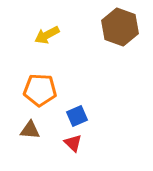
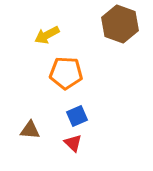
brown hexagon: moved 3 px up
orange pentagon: moved 26 px right, 17 px up
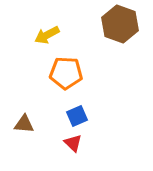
brown triangle: moved 6 px left, 6 px up
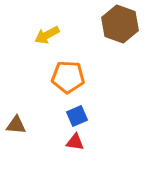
orange pentagon: moved 2 px right, 4 px down
brown triangle: moved 8 px left, 1 px down
red triangle: moved 2 px right, 1 px up; rotated 36 degrees counterclockwise
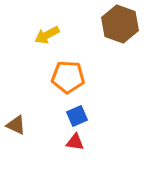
brown triangle: rotated 20 degrees clockwise
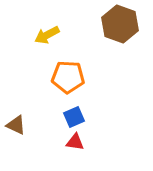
blue square: moved 3 px left, 1 px down
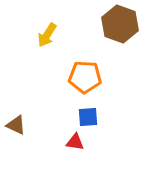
yellow arrow: rotated 30 degrees counterclockwise
orange pentagon: moved 17 px right
blue square: moved 14 px right; rotated 20 degrees clockwise
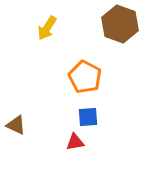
yellow arrow: moved 7 px up
orange pentagon: rotated 24 degrees clockwise
red triangle: rotated 18 degrees counterclockwise
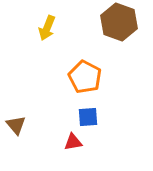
brown hexagon: moved 1 px left, 2 px up
yellow arrow: rotated 10 degrees counterclockwise
brown triangle: rotated 25 degrees clockwise
red triangle: moved 2 px left
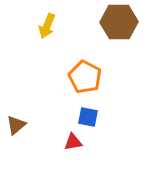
brown hexagon: rotated 21 degrees counterclockwise
yellow arrow: moved 2 px up
blue square: rotated 15 degrees clockwise
brown triangle: rotated 30 degrees clockwise
